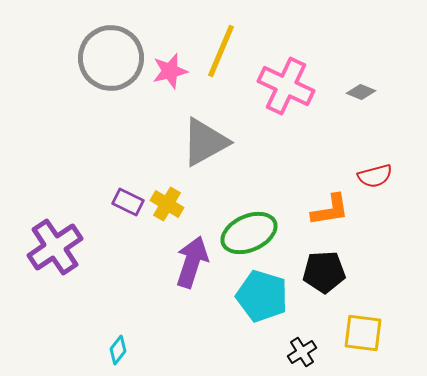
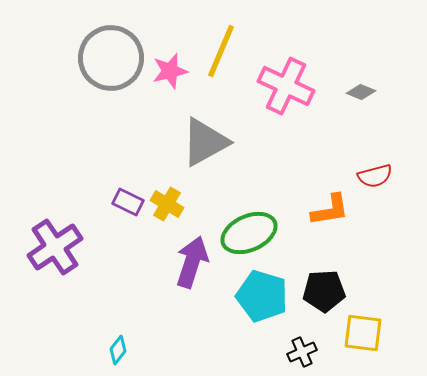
black pentagon: moved 19 px down
black cross: rotated 8 degrees clockwise
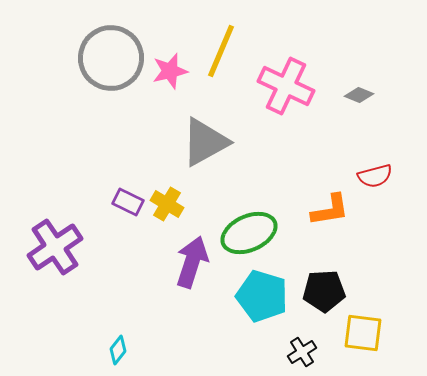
gray diamond: moved 2 px left, 3 px down
black cross: rotated 8 degrees counterclockwise
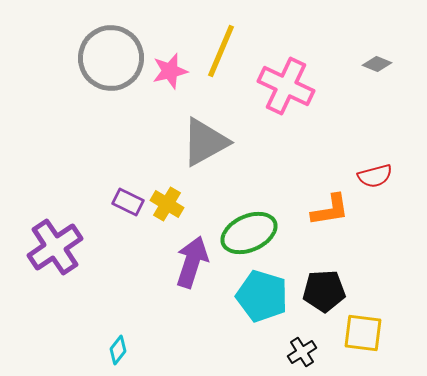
gray diamond: moved 18 px right, 31 px up
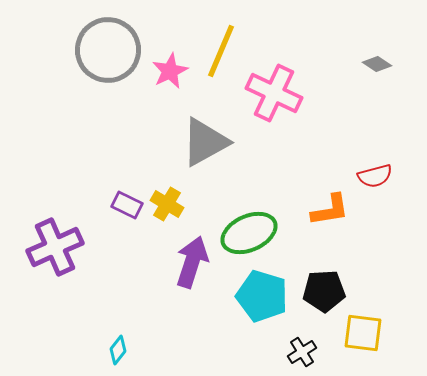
gray circle: moved 3 px left, 8 px up
gray diamond: rotated 12 degrees clockwise
pink star: rotated 12 degrees counterclockwise
pink cross: moved 12 px left, 7 px down
purple rectangle: moved 1 px left, 3 px down
purple cross: rotated 10 degrees clockwise
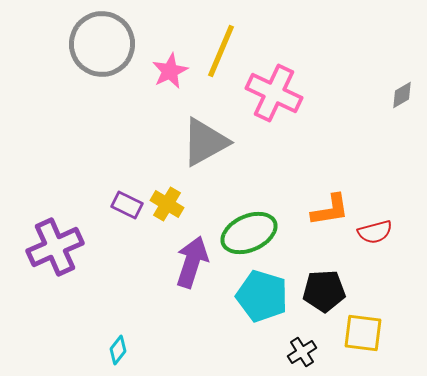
gray circle: moved 6 px left, 6 px up
gray diamond: moved 25 px right, 31 px down; rotated 64 degrees counterclockwise
red semicircle: moved 56 px down
